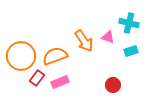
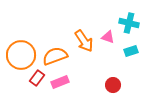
orange circle: moved 1 px up
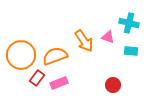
cyan rectangle: rotated 24 degrees clockwise
pink rectangle: moved 1 px left, 1 px down
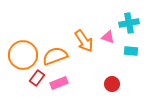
cyan cross: rotated 24 degrees counterclockwise
orange circle: moved 2 px right
red circle: moved 1 px left, 1 px up
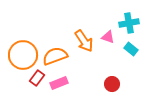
cyan rectangle: moved 2 px up; rotated 32 degrees clockwise
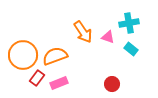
orange arrow: moved 1 px left, 9 px up
